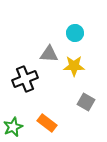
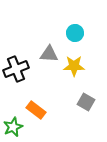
black cross: moved 9 px left, 10 px up
orange rectangle: moved 11 px left, 13 px up
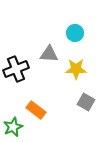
yellow star: moved 2 px right, 3 px down
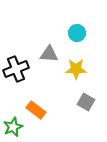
cyan circle: moved 2 px right
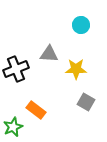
cyan circle: moved 4 px right, 8 px up
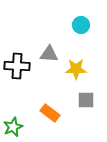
black cross: moved 1 px right, 3 px up; rotated 25 degrees clockwise
gray square: moved 2 px up; rotated 30 degrees counterclockwise
orange rectangle: moved 14 px right, 3 px down
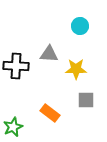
cyan circle: moved 1 px left, 1 px down
black cross: moved 1 px left
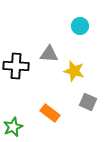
yellow star: moved 2 px left, 2 px down; rotated 15 degrees clockwise
gray square: moved 2 px right, 2 px down; rotated 24 degrees clockwise
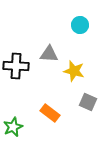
cyan circle: moved 1 px up
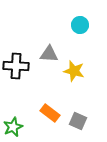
gray square: moved 10 px left, 19 px down
